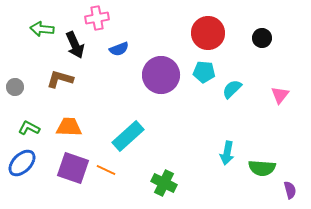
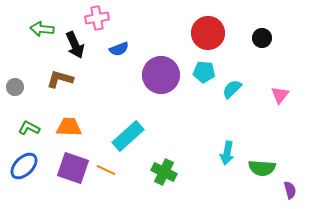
blue ellipse: moved 2 px right, 3 px down
green cross: moved 11 px up
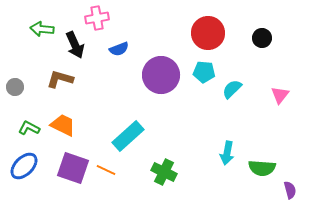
orange trapezoid: moved 6 px left, 2 px up; rotated 24 degrees clockwise
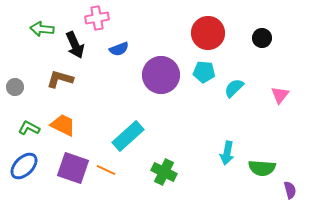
cyan semicircle: moved 2 px right, 1 px up
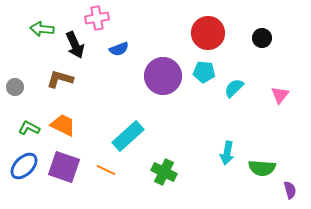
purple circle: moved 2 px right, 1 px down
purple square: moved 9 px left, 1 px up
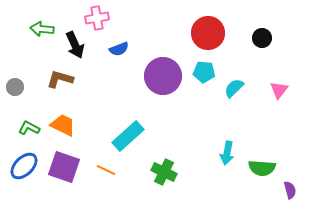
pink triangle: moved 1 px left, 5 px up
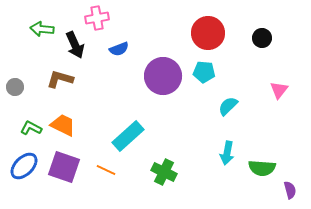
cyan semicircle: moved 6 px left, 18 px down
green L-shape: moved 2 px right
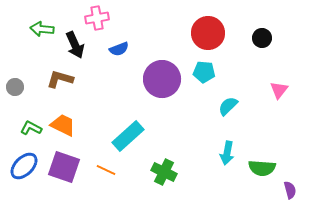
purple circle: moved 1 px left, 3 px down
